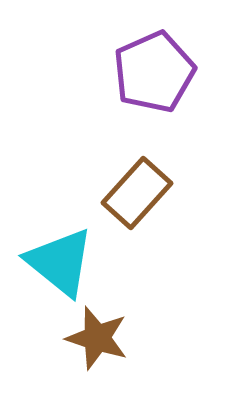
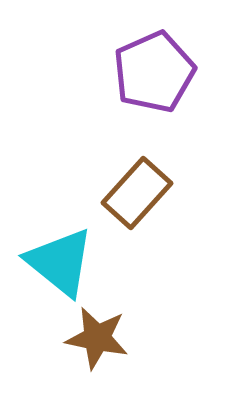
brown star: rotated 6 degrees counterclockwise
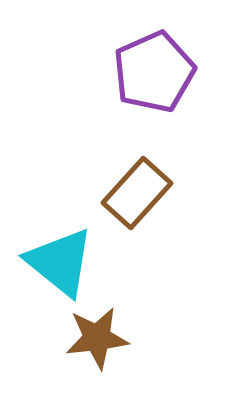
brown star: rotated 18 degrees counterclockwise
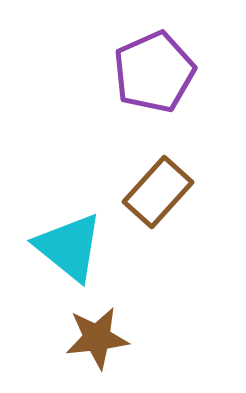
brown rectangle: moved 21 px right, 1 px up
cyan triangle: moved 9 px right, 15 px up
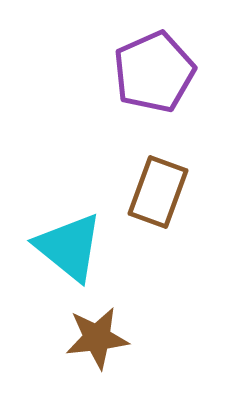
brown rectangle: rotated 22 degrees counterclockwise
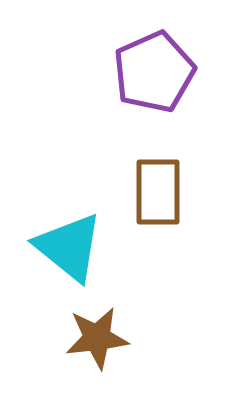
brown rectangle: rotated 20 degrees counterclockwise
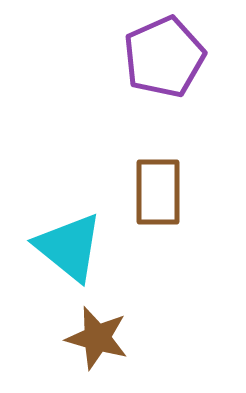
purple pentagon: moved 10 px right, 15 px up
brown star: rotated 22 degrees clockwise
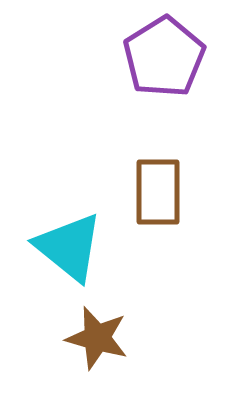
purple pentagon: rotated 8 degrees counterclockwise
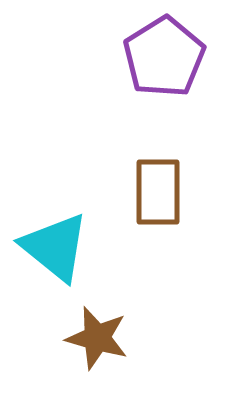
cyan triangle: moved 14 px left
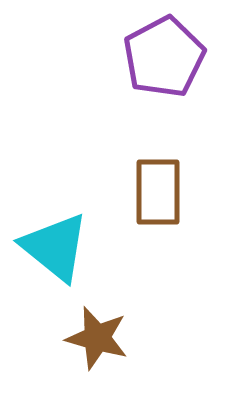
purple pentagon: rotated 4 degrees clockwise
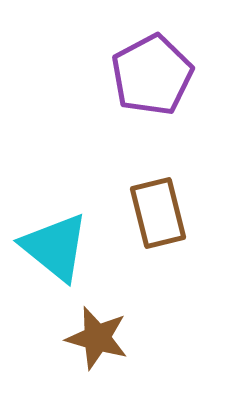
purple pentagon: moved 12 px left, 18 px down
brown rectangle: moved 21 px down; rotated 14 degrees counterclockwise
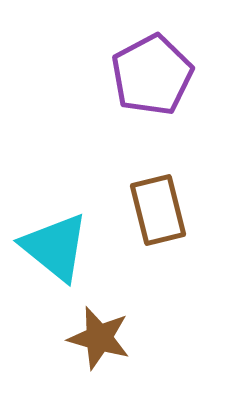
brown rectangle: moved 3 px up
brown star: moved 2 px right
